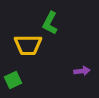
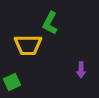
purple arrow: moved 1 px left, 1 px up; rotated 98 degrees clockwise
green square: moved 1 px left, 2 px down
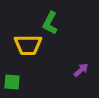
purple arrow: rotated 133 degrees counterclockwise
green square: rotated 30 degrees clockwise
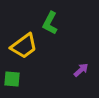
yellow trapezoid: moved 4 px left, 1 px down; rotated 36 degrees counterclockwise
green square: moved 3 px up
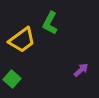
yellow trapezoid: moved 2 px left, 6 px up
green square: rotated 36 degrees clockwise
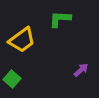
green L-shape: moved 10 px right, 4 px up; rotated 65 degrees clockwise
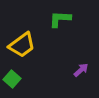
yellow trapezoid: moved 5 px down
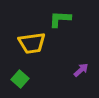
yellow trapezoid: moved 10 px right, 2 px up; rotated 28 degrees clockwise
green square: moved 8 px right
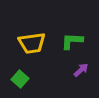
green L-shape: moved 12 px right, 22 px down
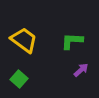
yellow trapezoid: moved 8 px left, 3 px up; rotated 136 degrees counterclockwise
green square: moved 1 px left
